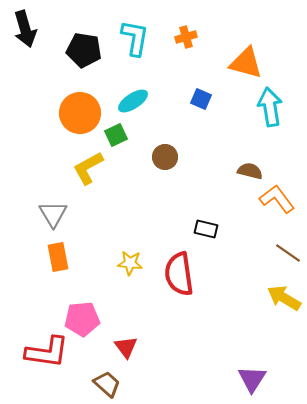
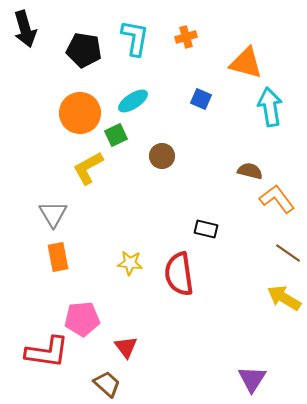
brown circle: moved 3 px left, 1 px up
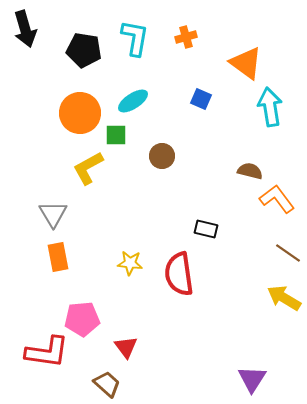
orange triangle: rotated 21 degrees clockwise
green square: rotated 25 degrees clockwise
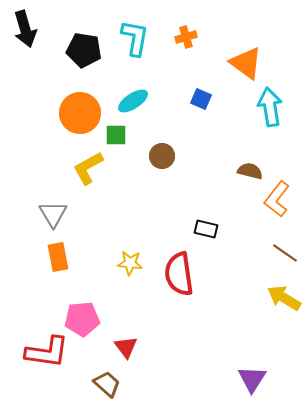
orange L-shape: rotated 105 degrees counterclockwise
brown line: moved 3 px left
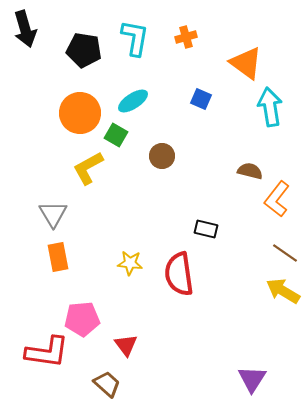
green square: rotated 30 degrees clockwise
yellow arrow: moved 1 px left, 7 px up
red triangle: moved 2 px up
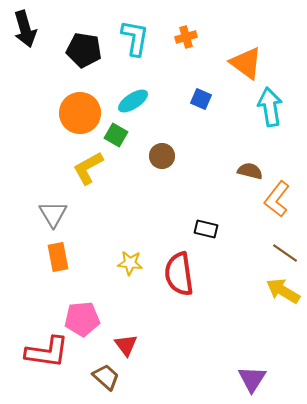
brown trapezoid: moved 1 px left, 7 px up
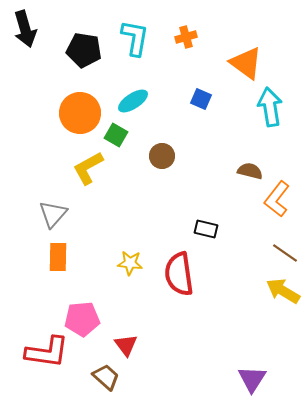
gray triangle: rotated 12 degrees clockwise
orange rectangle: rotated 12 degrees clockwise
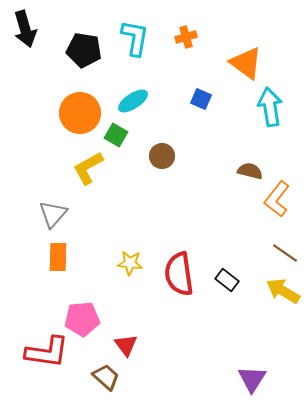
black rectangle: moved 21 px right, 51 px down; rotated 25 degrees clockwise
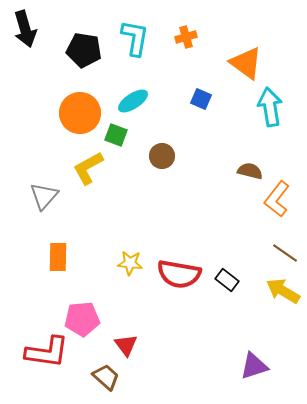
green square: rotated 10 degrees counterclockwise
gray triangle: moved 9 px left, 18 px up
red semicircle: rotated 72 degrees counterclockwise
purple triangle: moved 2 px right, 13 px up; rotated 40 degrees clockwise
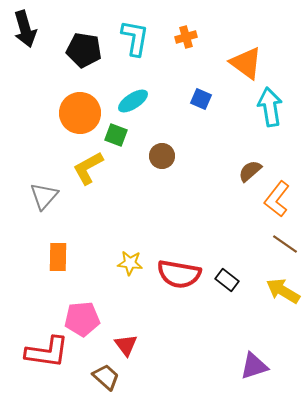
brown semicircle: rotated 55 degrees counterclockwise
brown line: moved 9 px up
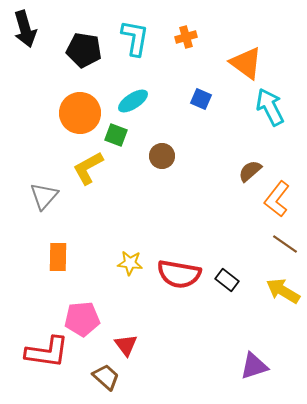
cyan arrow: rotated 18 degrees counterclockwise
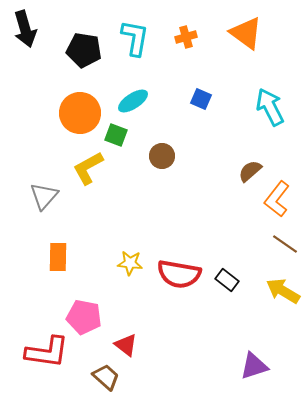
orange triangle: moved 30 px up
pink pentagon: moved 2 px right, 2 px up; rotated 16 degrees clockwise
red triangle: rotated 15 degrees counterclockwise
